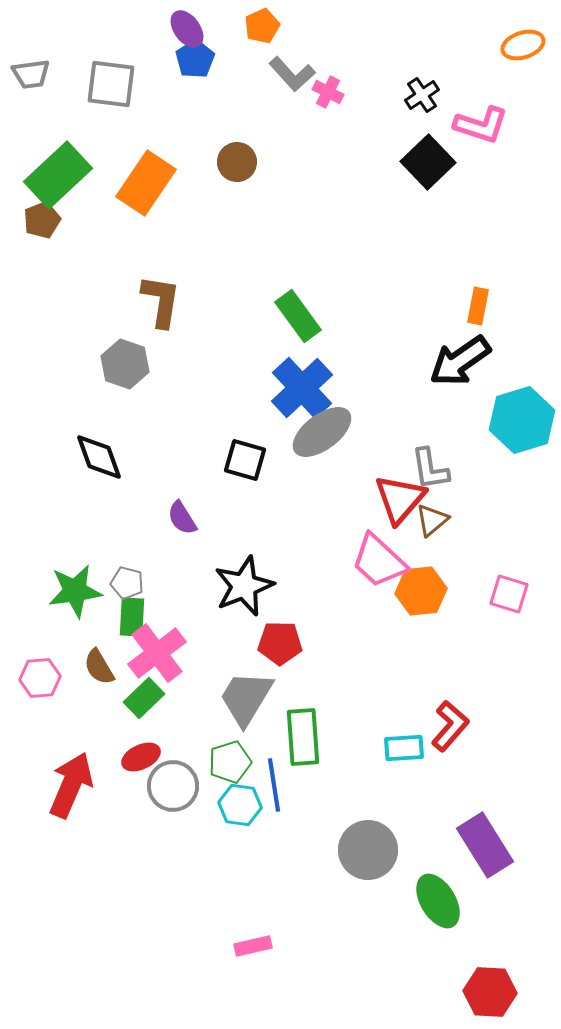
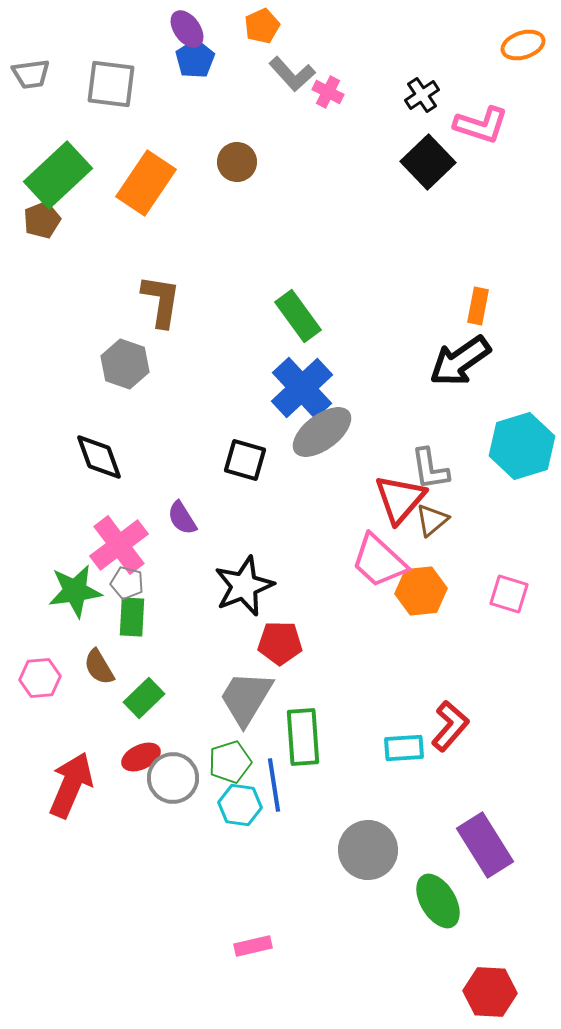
cyan hexagon at (522, 420): moved 26 px down
pink cross at (157, 653): moved 38 px left, 108 px up
gray circle at (173, 786): moved 8 px up
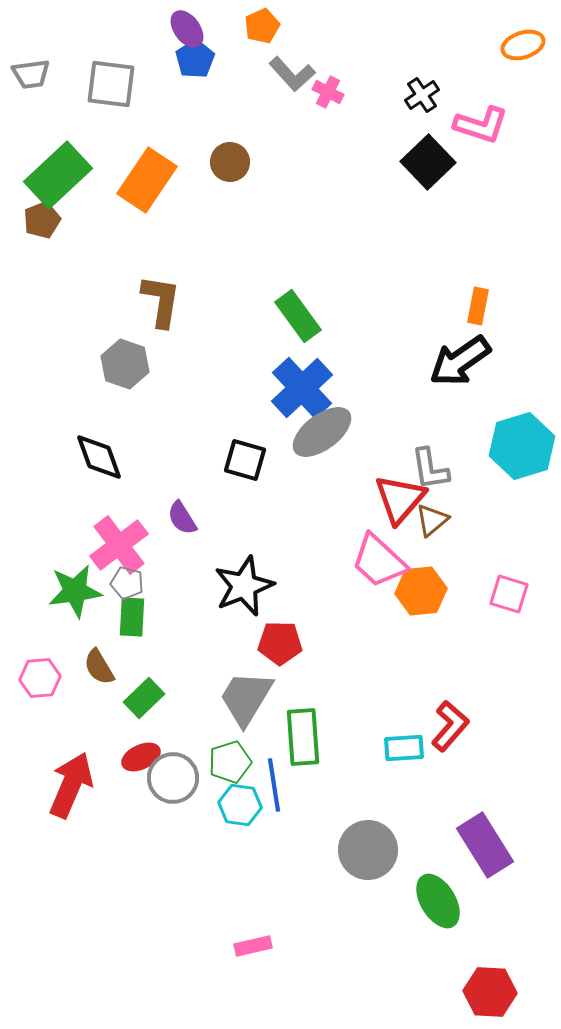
brown circle at (237, 162): moved 7 px left
orange rectangle at (146, 183): moved 1 px right, 3 px up
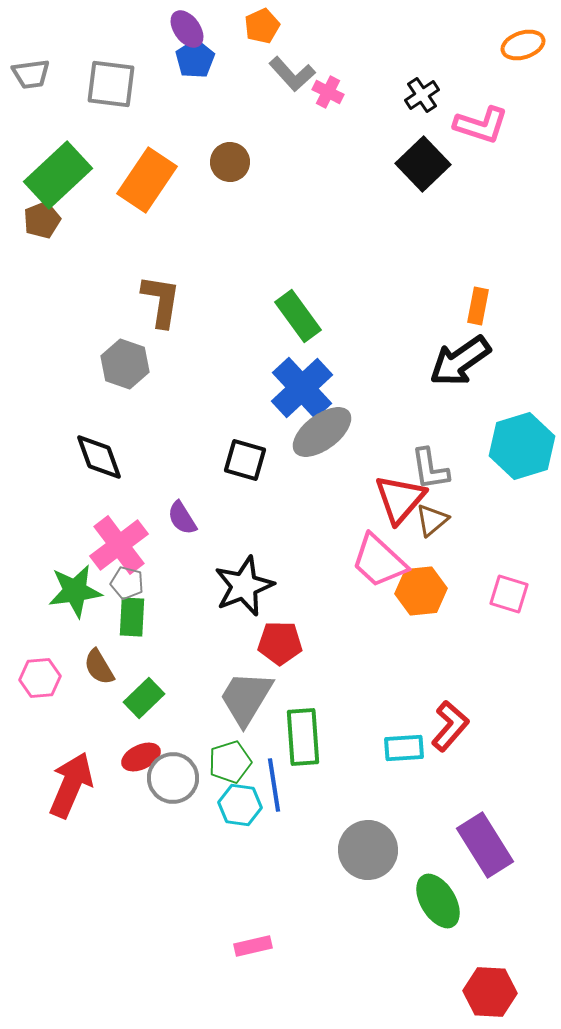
black square at (428, 162): moved 5 px left, 2 px down
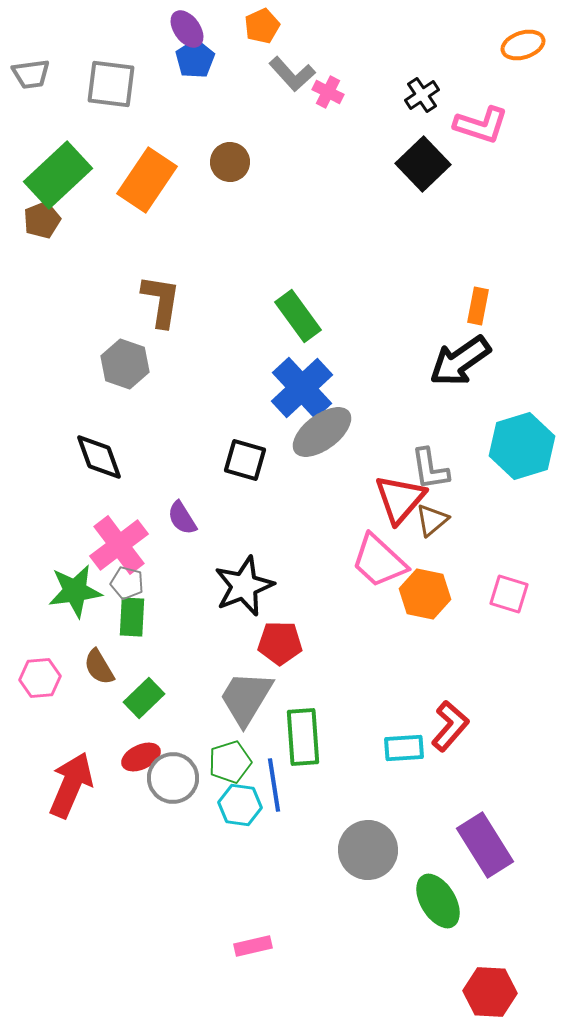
orange hexagon at (421, 591): moved 4 px right, 3 px down; rotated 18 degrees clockwise
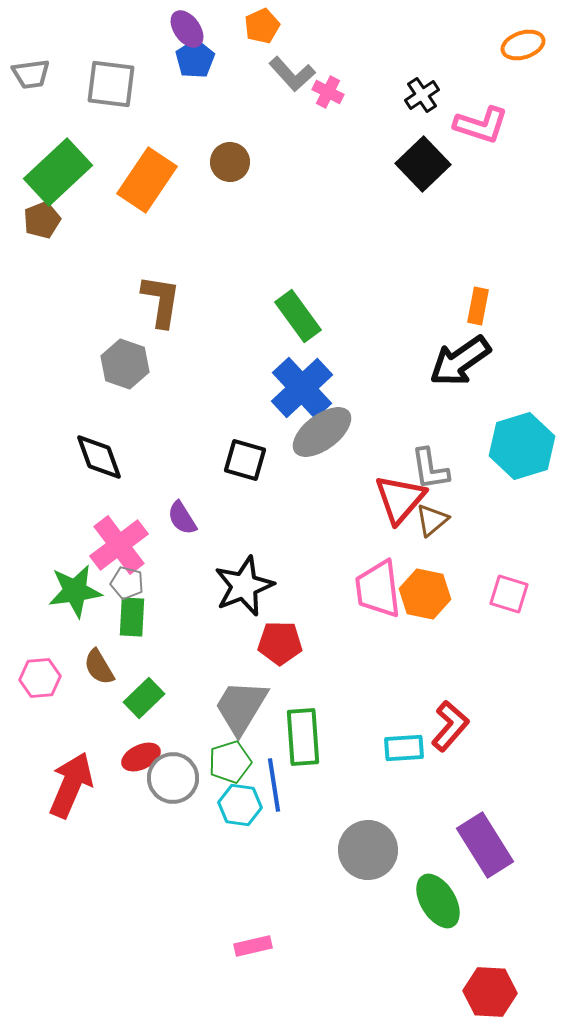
green rectangle at (58, 175): moved 3 px up
pink trapezoid at (379, 561): moved 1 px left, 28 px down; rotated 40 degrees clockwise
gray trapezoid at (246, 698): moved 5 px left, 9 px down
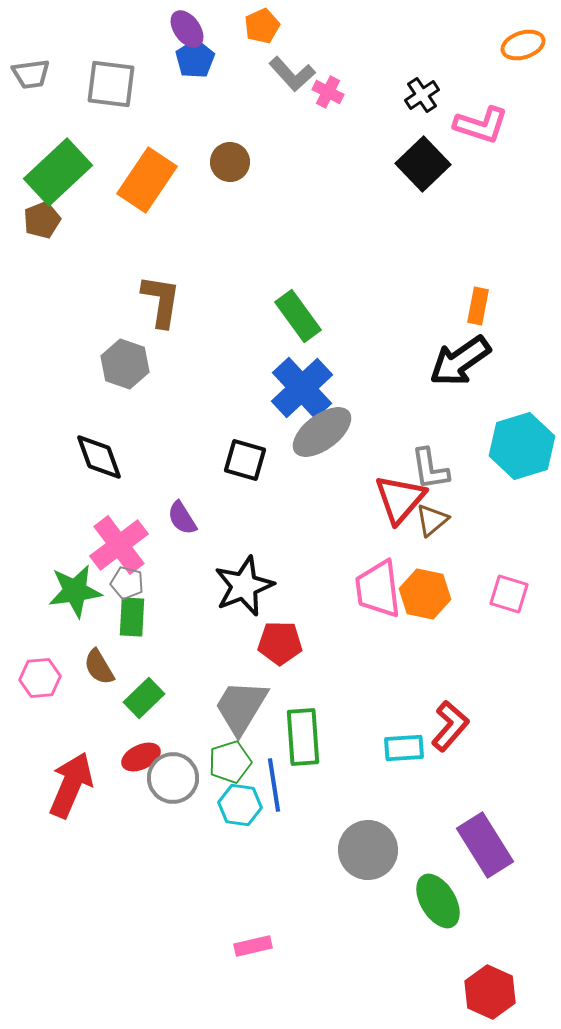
red hexagon at (490, 992): rotated 21 degrees clockwise
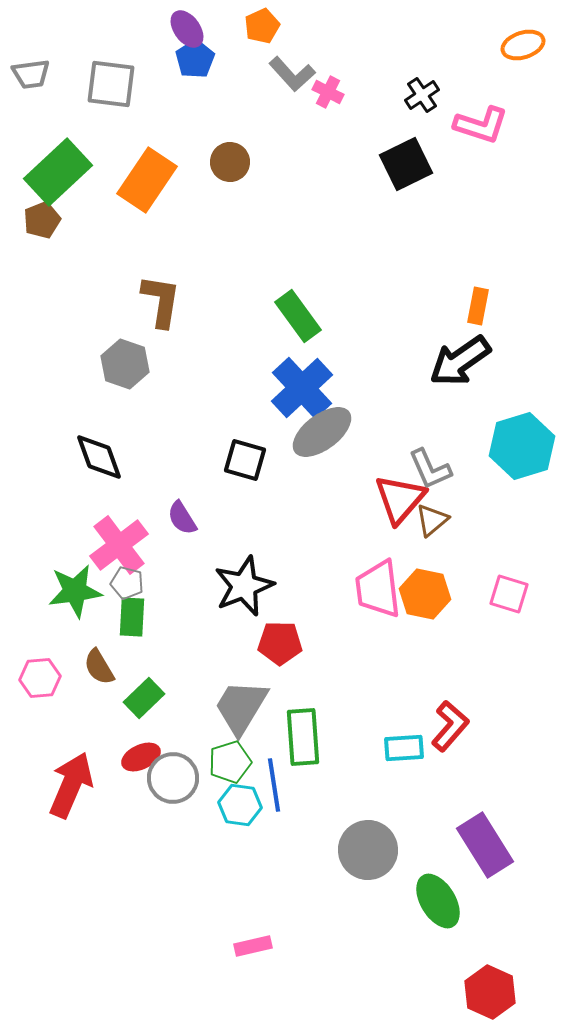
black square at (423, 164): moved 17 px left; rotated 18 degrees clockwise
gray L-shape at (430, 469): rotated 15 degrees counterclockwise
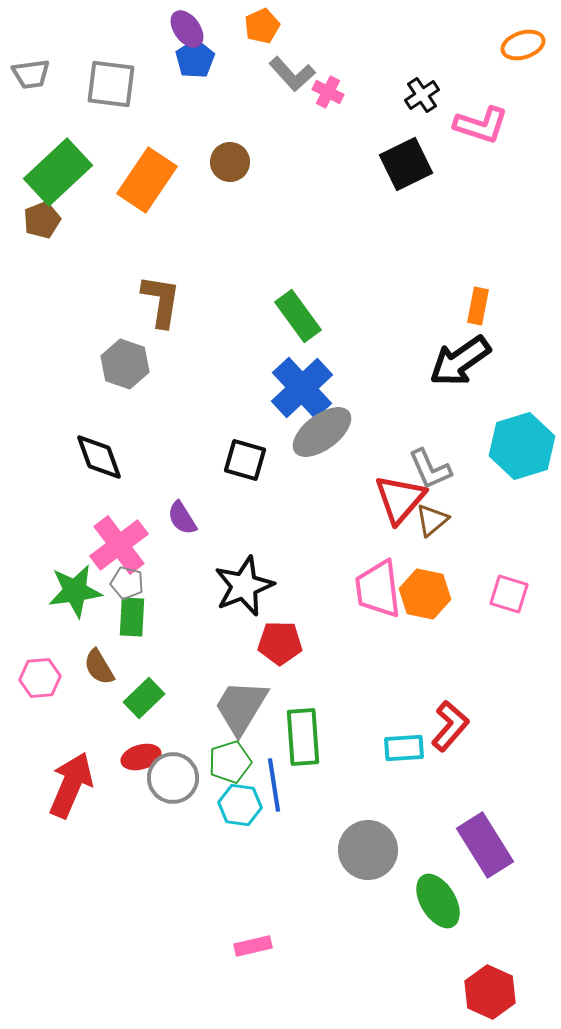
red ellipse at (141, 757): rotated 9 degrees clockwise
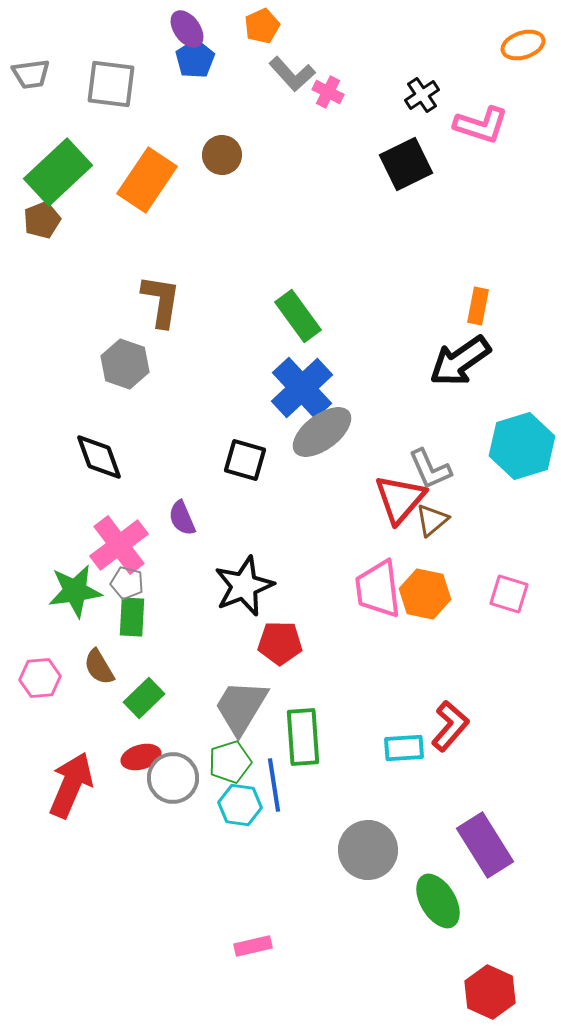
brown circle at (230, 162): moved 8 px left, 7 px up
purple semicircle at (182, 518): rotated 9 degrees clockwise
